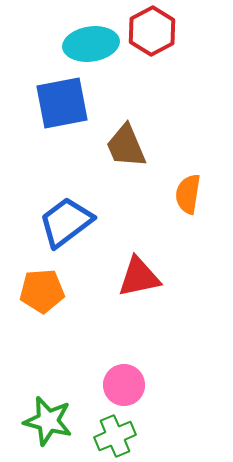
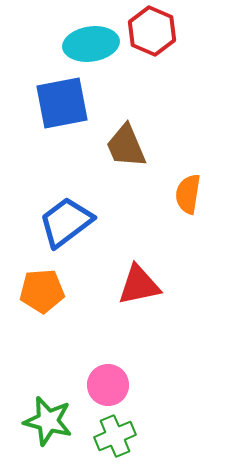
red hexagon: rotated 9 degrees counterclockwise
red triangle: moved 8 px down
pink circle: moved 16 px left
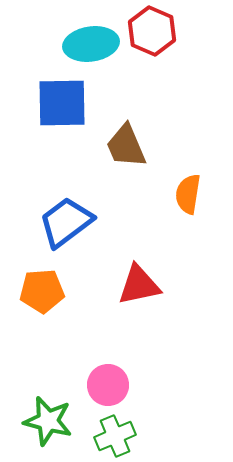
blue square: rotated 10 degrees clockwise
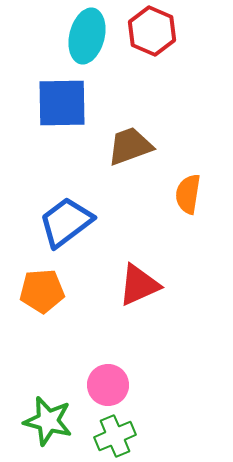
cyan ellipse: moved 4 px left, 8 px up; rotated 68 degrees counterclockwise
brown trapezoid: moved 4 px right; rotated 93 degrees clockwise
red triangle: rotated 12 degrees counterclockwise
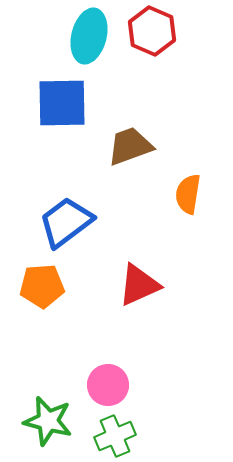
cyan ellipse: moved 2 px right
orange pentagon: moved 5 px up
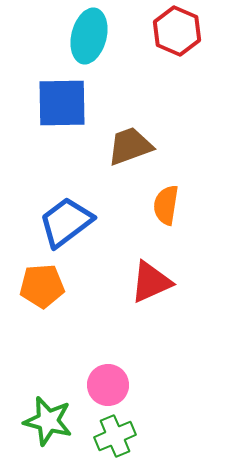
red hexagon: moved 25 px right
orange semicircle: moved 22 px left, 11 px down
red triangle: moved 12 px right, 3 px up
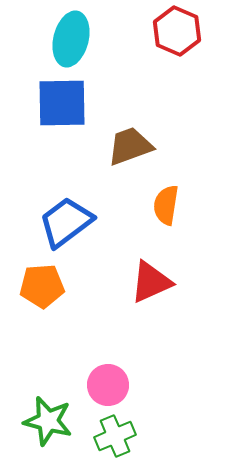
cyan ellipse: moved 18 px left, 3 px down
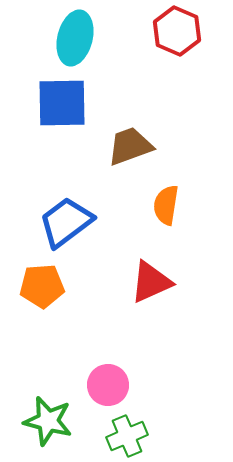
cyan ellipse: moved 4 px right, 1 px up
green cross: moved 12 px right
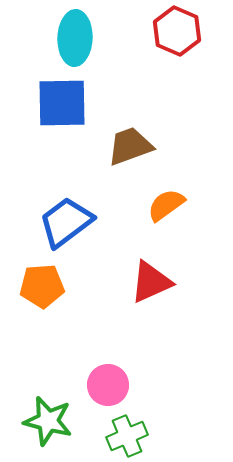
cyan ellipse: rotated 12 degrees counterclockwise
orange semicircle: rotated 45 degrees clockwise
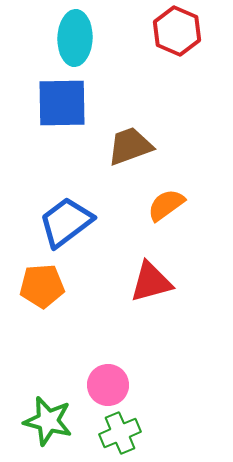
red triangle: rotated 9 degrees clockwise
green cross: moved 7 px left, 3 px up
